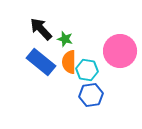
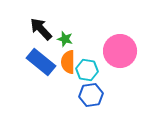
orange semicircle: moved 1 px left
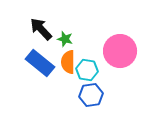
blue rectangle: moved 1 px left, 1 px down
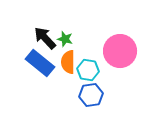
black arrow: moved 4 px right, 9 px down
cyan hexagon: moved 1 px right
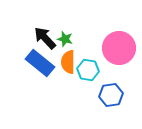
pink circle: moved 1 px left, 3 px up
blue hexagon: moved 20 px right
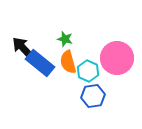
black arrow: moved 22 px left, 10 px down
pink circle: moved 2 px left, 10 px down
orange semicircle: rotated 15 degrees counterclockwise
cyan hexagon: moved 1 px down; rotated 15 degrees clockwise
blue hexagon: moved 18 px left, 1 px down
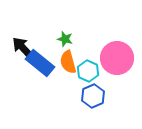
blue hexagon: rotated 15 degrees counterclockwise
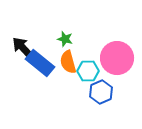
cyan hexagon: rotated 25 degrees counterclockwise
blue hexagon: moved 8 px right, 4 px up
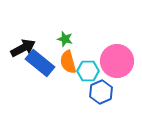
black arrow: rotated 105 degrees clockwise
pink circle: moved 3 px down
